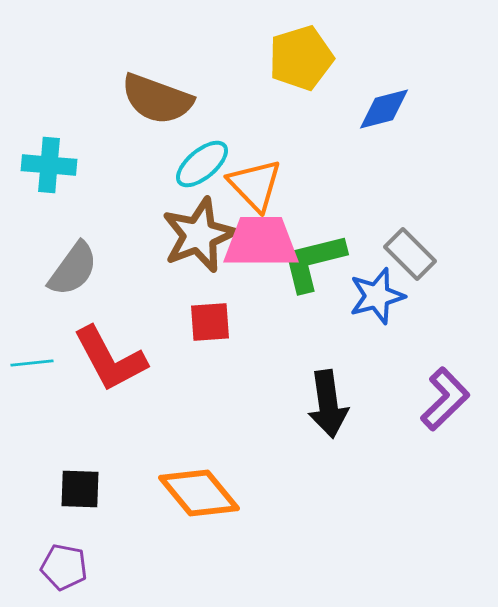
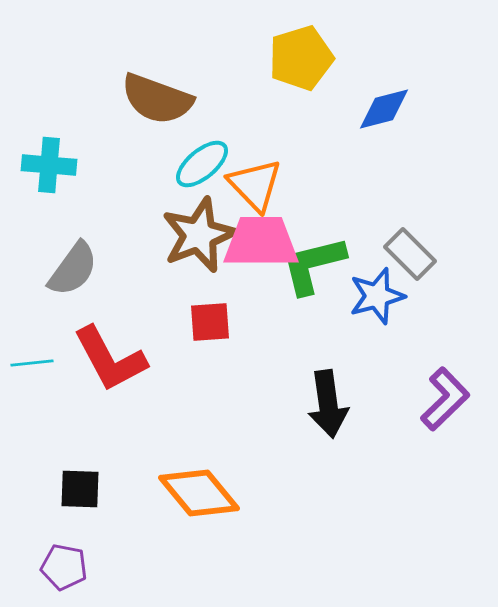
green L-shape: moved 3 px down
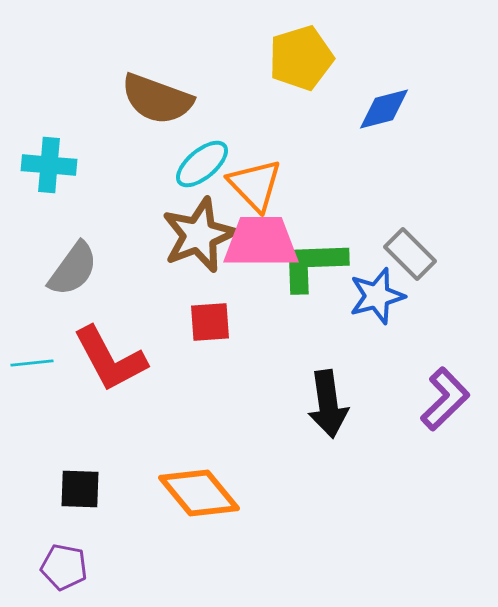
green L-shape: rotated 12 degrees clockwise
